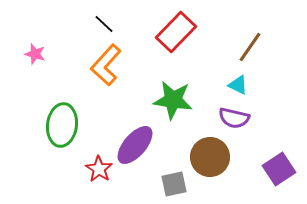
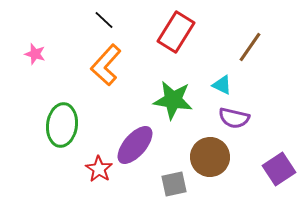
black line: moved 4 px up
red rectangle: rotated 12 degrees counterclockwise
cyan triangle: moved 16 px left
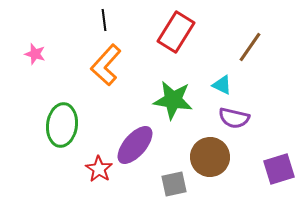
black line: rotated 40 degrees clockwise
purple square: rotated 16 degrees clockwise
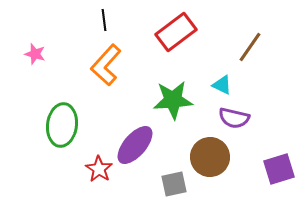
red rectangle: rotated 21 degrees clockwise
green star: rotated 12 degrees counterclockwise
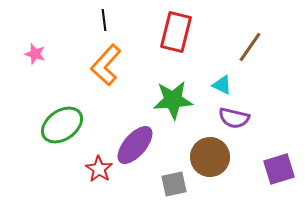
red rectangle: rotated 39 degrees counterclockwise
green ellipse: rotated 48 degrees clockwise
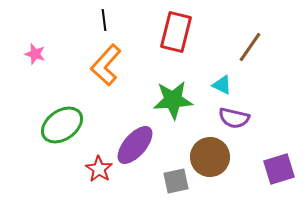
gray square: moved 2 px right, 3 px up
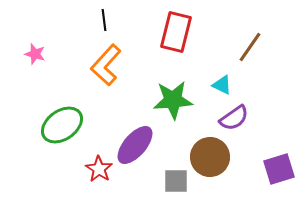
purple semicircle: rotated 48 degrees counterclockwise
gray square: rotated 12 degrees clockwise
